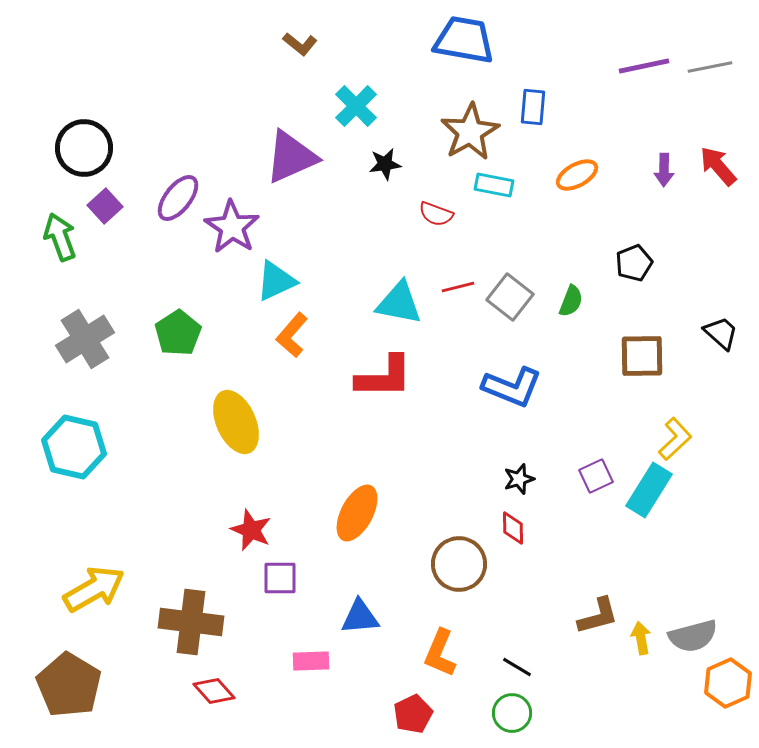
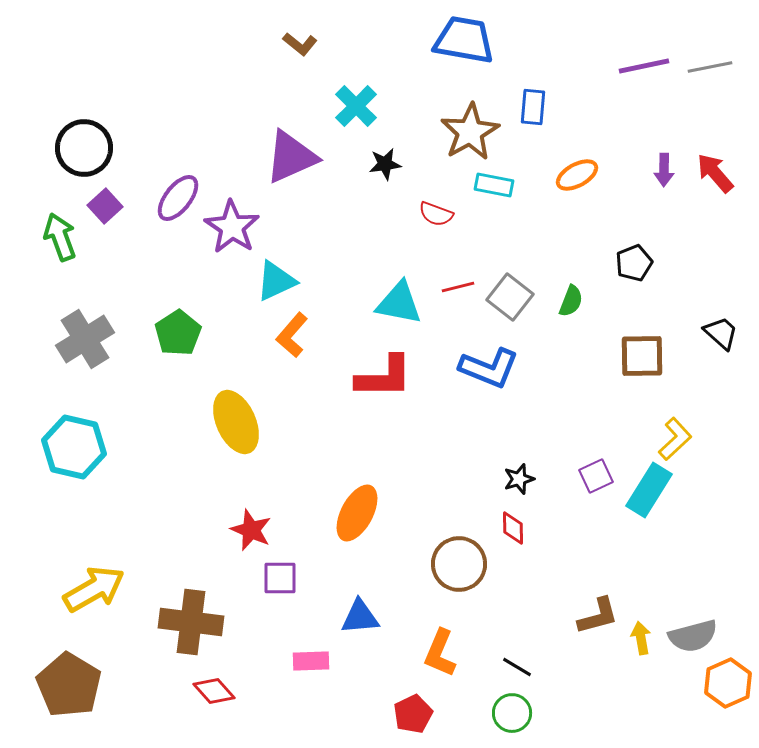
red arrow at (718, 166): moved 3 px left, 7 px down
blue L-shape at (512, 387): moved 23 px left, 19 px up
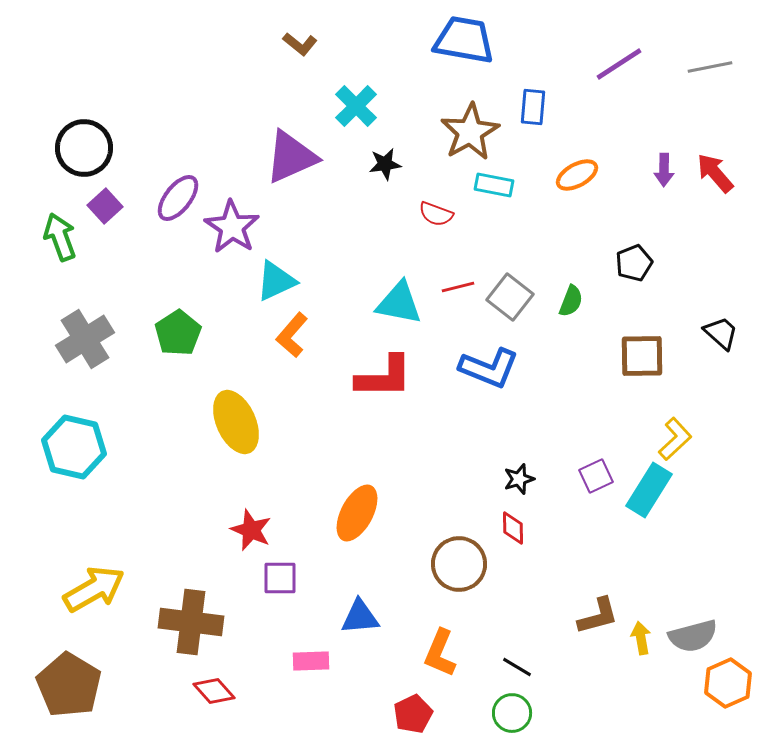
purple line at (644, 66): moved 25 px left, 2 px up; rotated 21 degrees counterclockwise
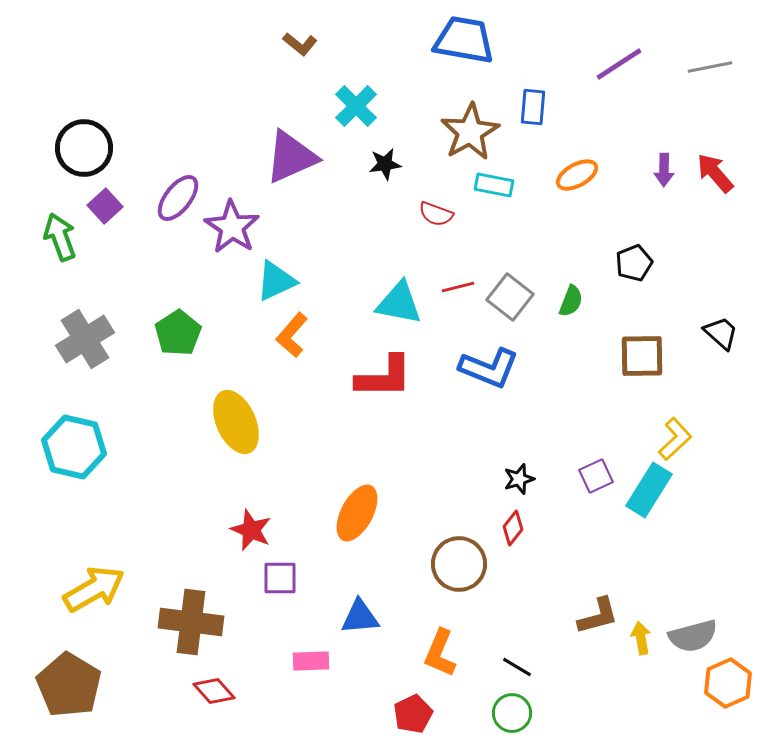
red diamond at (513, 528): rotated 40 degrees clockwise
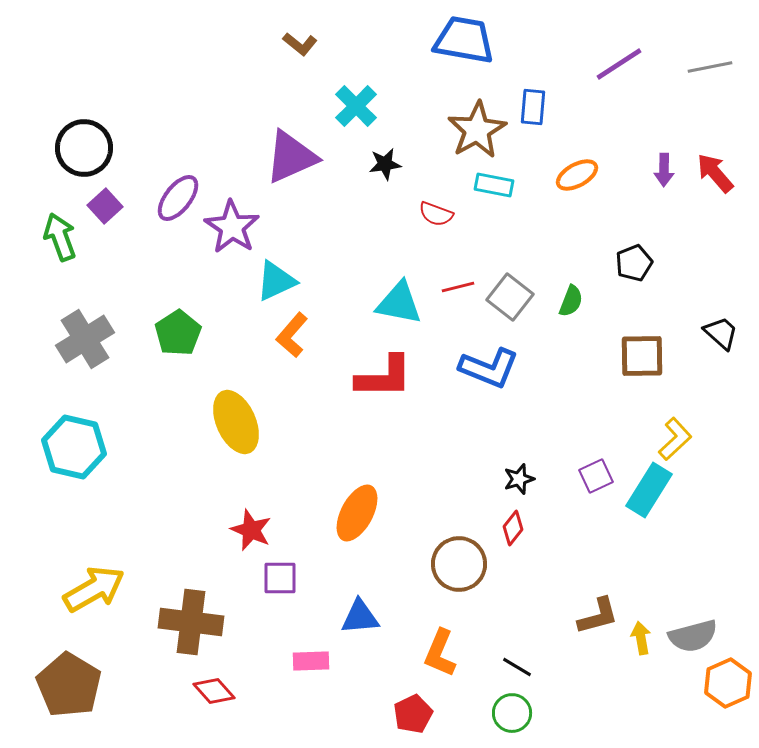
brown star at (470, 132): moved 7 px right, 2 px up
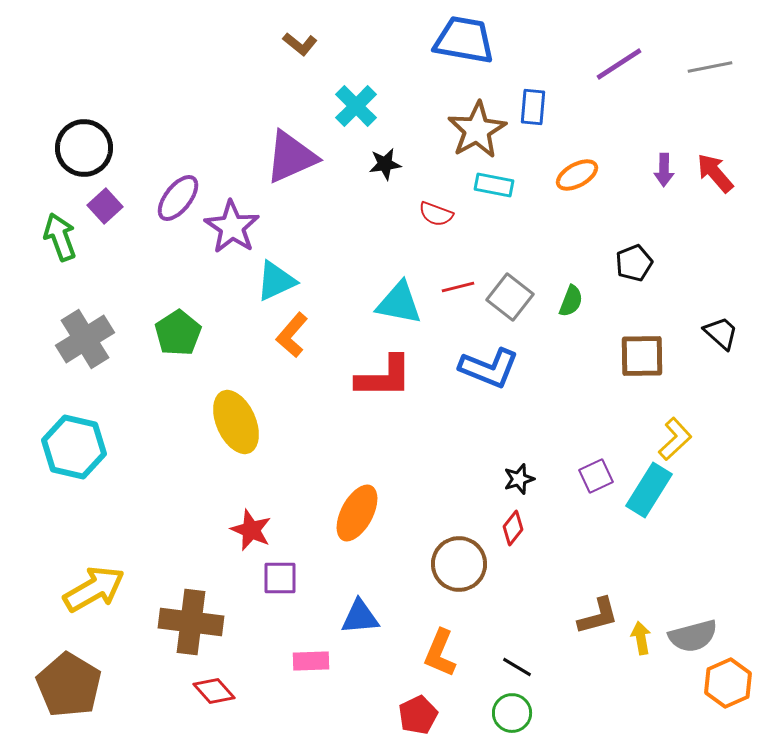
red pentagon at (413, 714): moved 5 px right, 1 px down
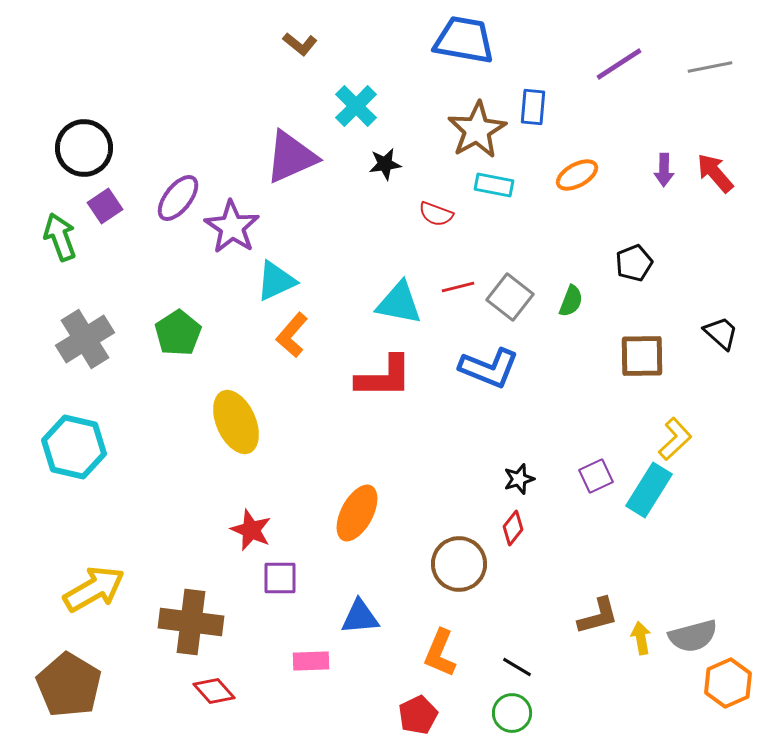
purple square at (105, 206): rotated 8 degrees clockwise
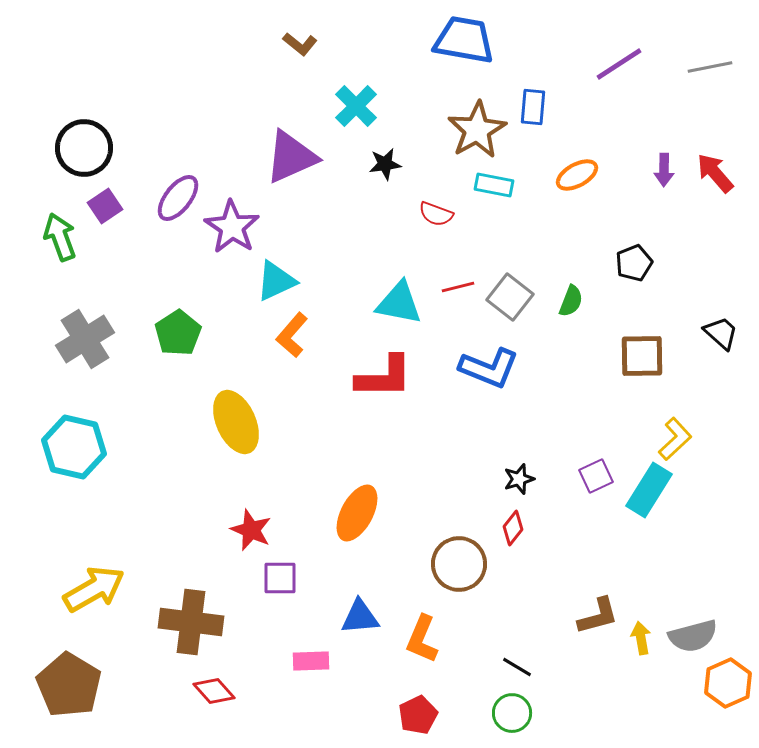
orange L-shape at (440, 653): moved 18 px left, 14 px up
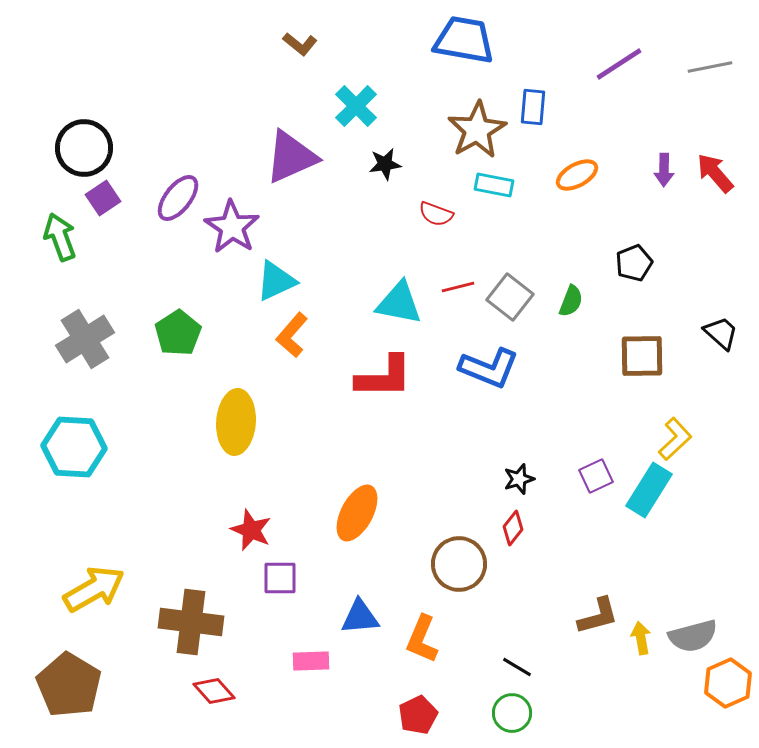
purple square at (105, 206): moved 2 px left, 8 px up
yellow ellipse at (236, 422): rotated 28 degrees clockwise
cyan hexagon at (74, 447): rotated 10 degrees counterclockwise
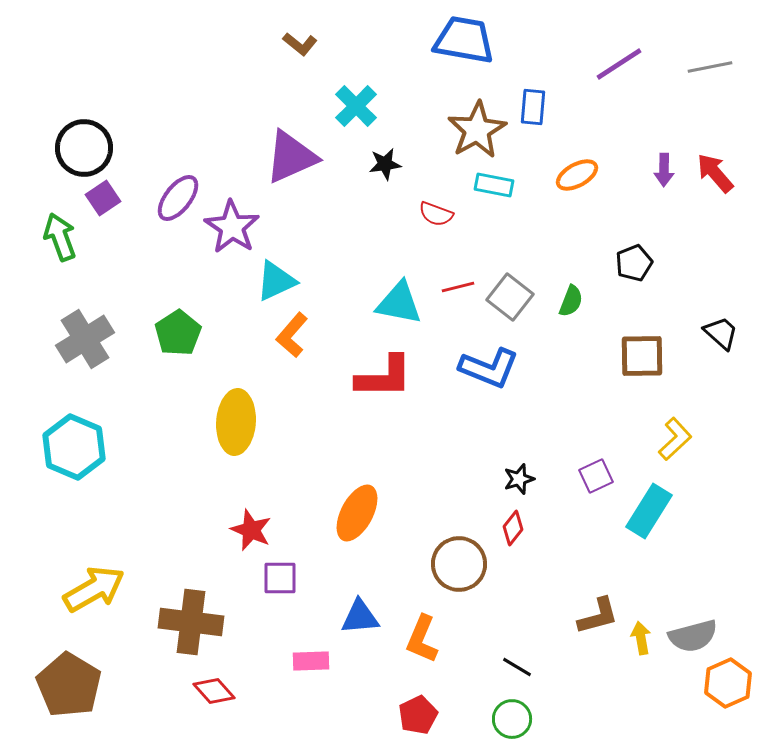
cyan hexagon at (74, 447): rotated 20 degrees clockwise
cyan rectangle at (649, 490): moved 21 px down
green circle at (512, 713): moved 6 px down
